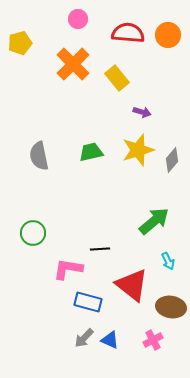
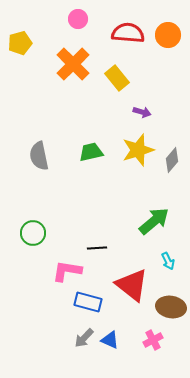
black line: moved 3 px left, 1 px up
pink L-shape: moved 1 px left, 2 px down
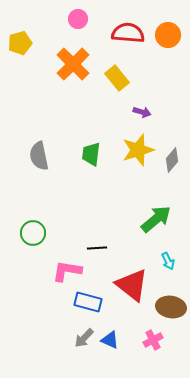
green trapezoid: moved 2 px down; rotated 70 degrees counterclockwise
green arrow: moved 2 px right, 2 px up
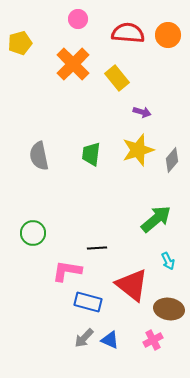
brown ellipse: moved 2 px left, 2 px down
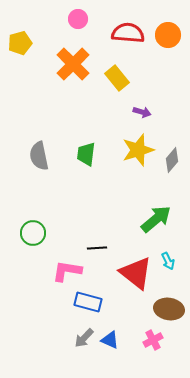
green trapezoid: moved 5 px left
red triangle: moved 4 px right, 12 px up
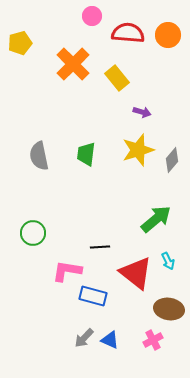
pink circle: moved 14 px right, 3 px up
black line: moved 3 px right, 1 px up
blue rectangle: moved 5 px right, 6 px up
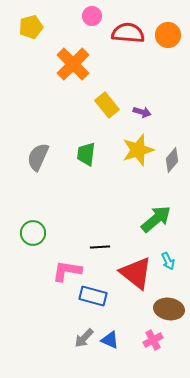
yellow pentagon: moved 11 px right, 16 px up
yellow rectangle: moved 10 px left, 27 px down
gray semicircle: moved 1 px left, 1 px down; rotated 36 degrees clockwise
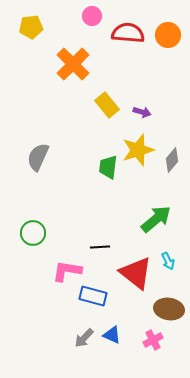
yellow pentagon: rotated 10 degrees clockwise
green trapezoid: moved 22 px right, 13 px down
blue triangle: moved 2 px right, 5 px up
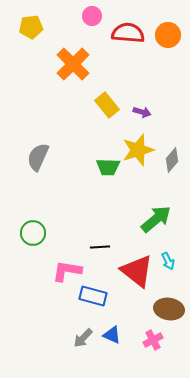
green trapezoid: rotated 95 degrees counterclockwise
red triangle: moved 1 px right, 2 px up
gray arrow: moved 1 px left
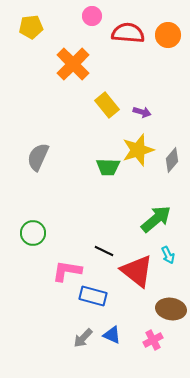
black line: moved 4 px right, 4 px down; rotated 30 degrees clockwise
cyan arrow: moved 6 px up
brown ellipse: moved 2 px right
